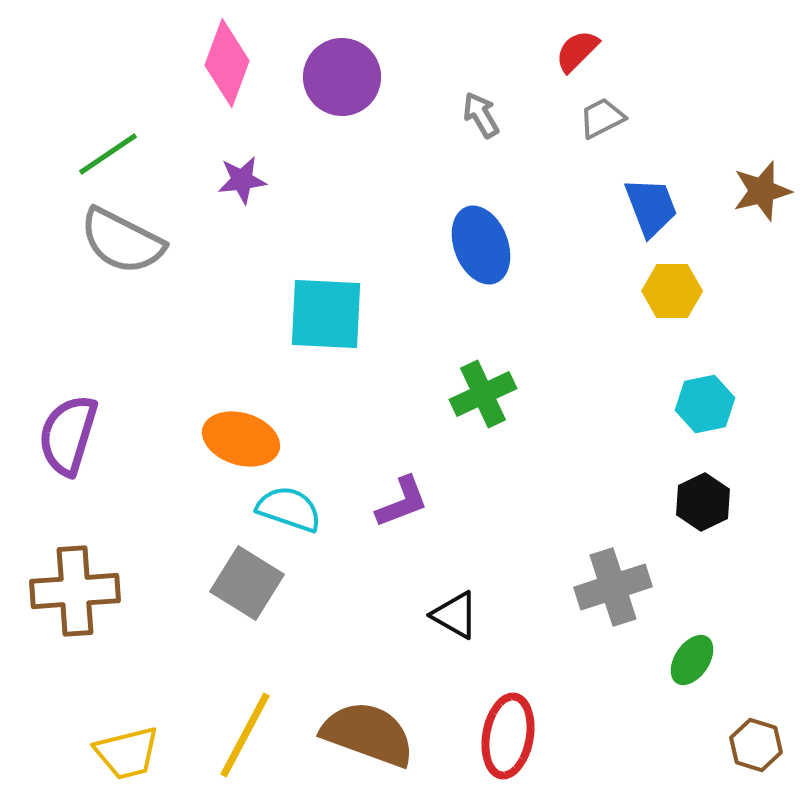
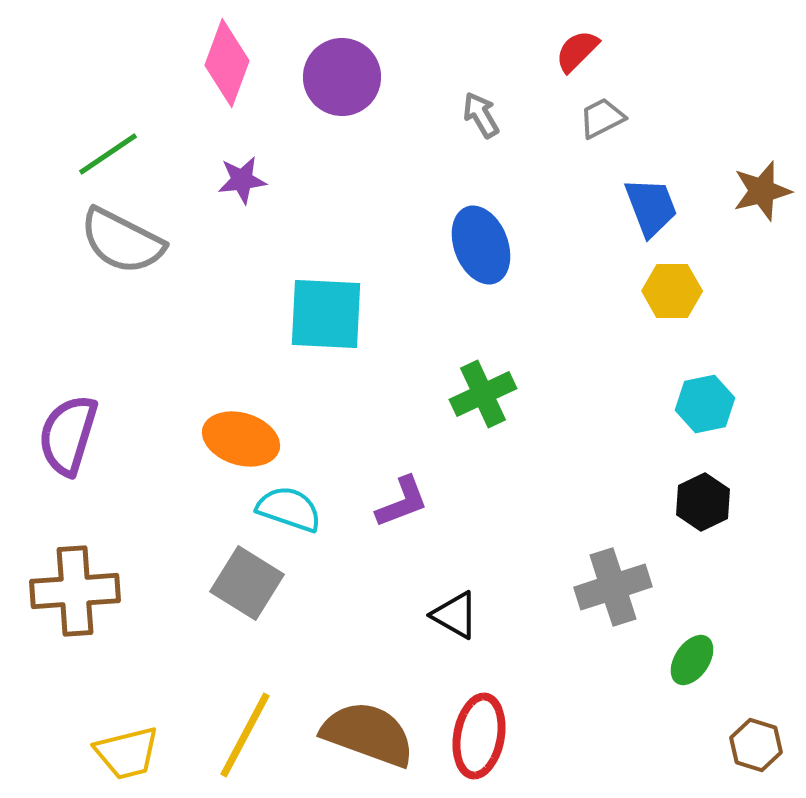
red ellipse: moved 29 px left
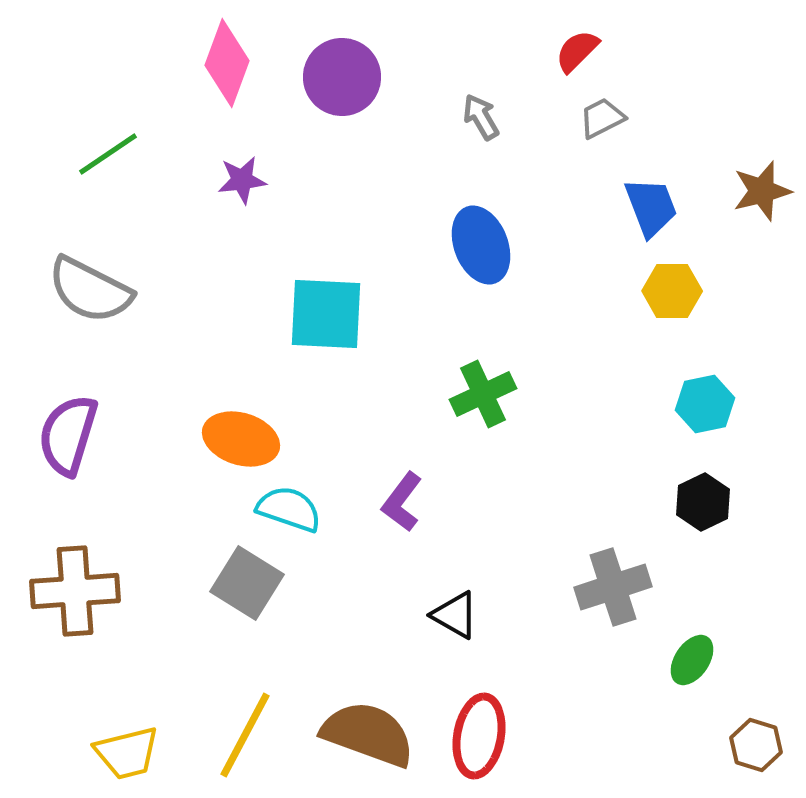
gray arrow: moved 2 px down
gray semicircle: moved 32 px left, 49 px down
purple L-shape: rotated 148 degrees clockwise
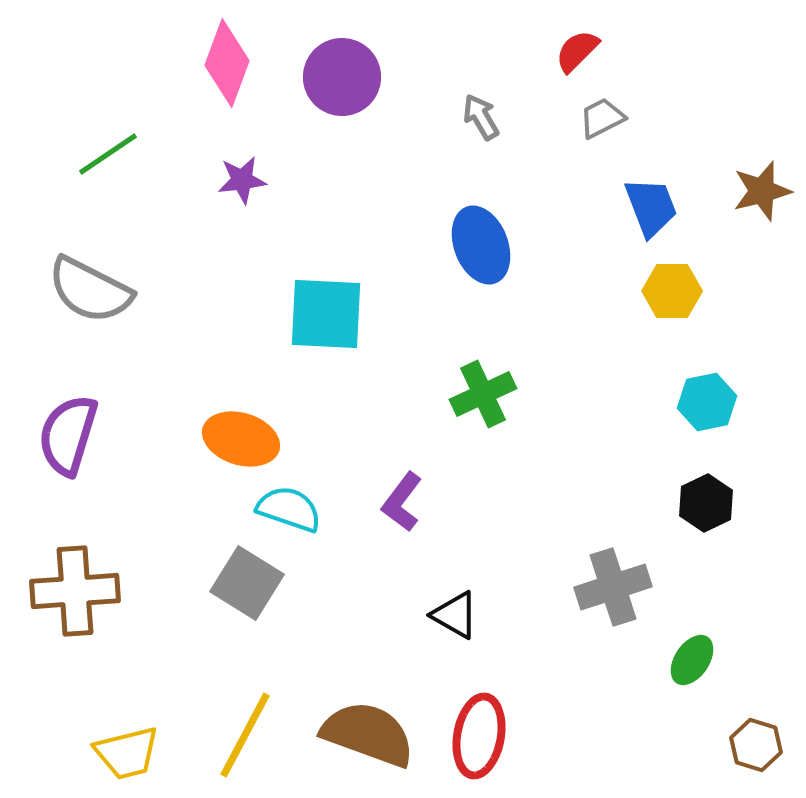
cyan hexagon: moved 2 px right, 2 px up
black hexagon: moved 3 px right, 1 px down
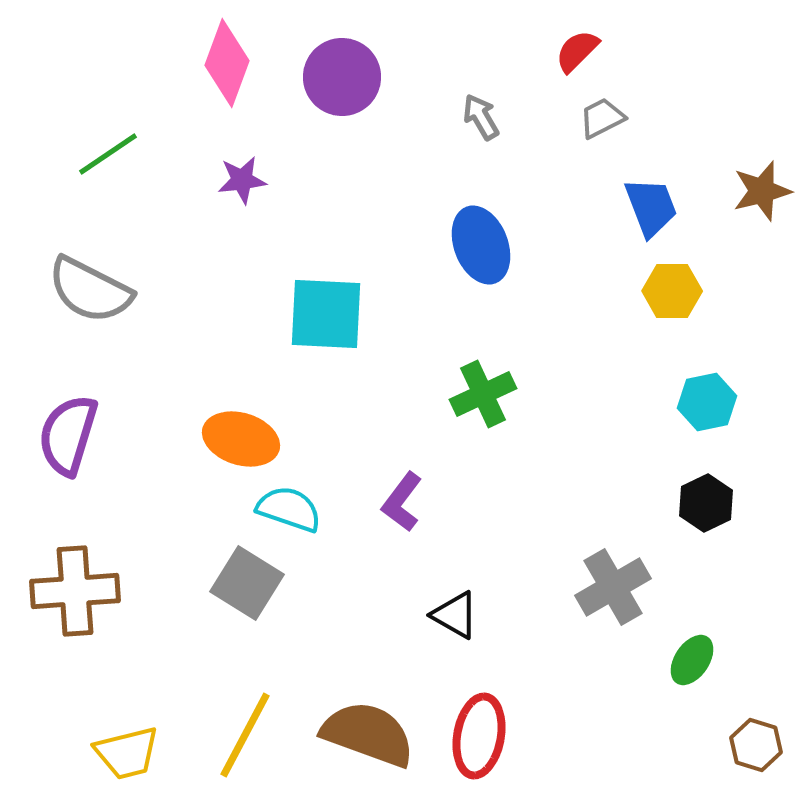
gray cross: rotated 12 degrees counterclockwise
